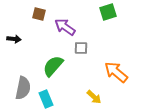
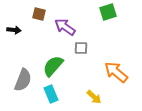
black arrow: moved 9 px up
gray semicircle: moved 8 px up; rotated 10 degrees clockwise
cyan rectangle: moved 5 px right, 5 px up
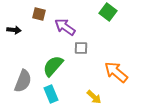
green square: rotated 36 degrees counterclockwise
gray semicircle: moved 1 px down
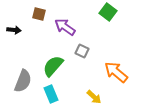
gray square: moved 1 px right, 3 px down; rotated 24 degrees clockwise
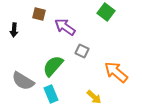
green square: moved 2 px left
black arrow: rotated 88 degrees clockwise
gray semicircle: rotated 100 degrees clockwise
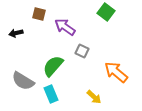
black arrow: moved 2 px right, 3 px down; rotated 72 degrees clockwise
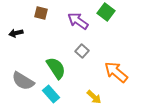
brown square: moved 2 px right, 1 px up
purple arrow: moved 13 px right, 6 px up
gray square: rotated 16 degrees clockwise
green semicircle: moved 3 px right, 2 px down; rotated 105 degrees clockwise
cyan rectangle: rotated 18 degrees counterclockwise
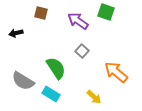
green square: rotated 18 degrees counterclockwise
cyan rectangle: rotated 18 degrees counterclockwise
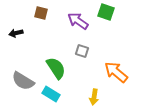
gray square: rotated 24 degrees counterclockwise
yellow arrow: rotated 56 degrees clockwise
